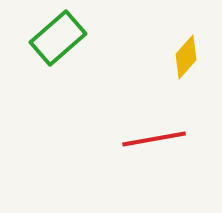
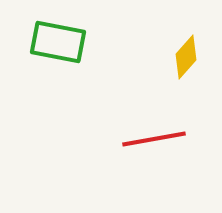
green rectangle: moved 4 px down; rotated 52 degrees clockwise
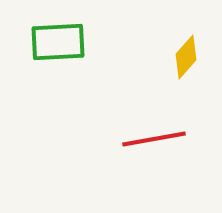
green rectangle: rotated 14 degrees counterclockwise
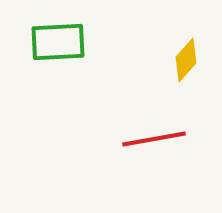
yellow diamond: moved 3 px down
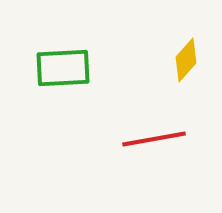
green rectangle: moved 5 px right, 26 px down
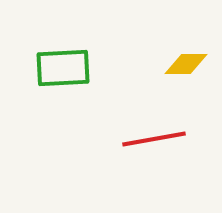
yellow diamond: moved 4 px down; rotated 48 degrees clockwise
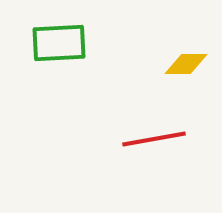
green rectangle: moved 4 px left, 25 px up
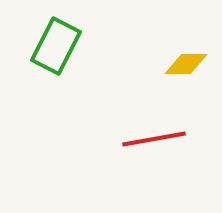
green rectangle: moved 3 px left, 3 px down; rotated 60 degrees counterclockwise
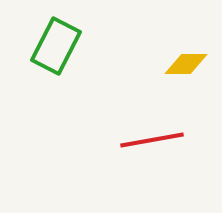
red line: moved 2 px left, 1 px down
